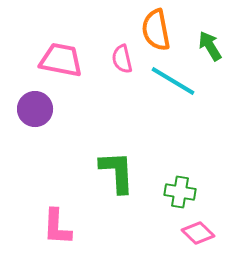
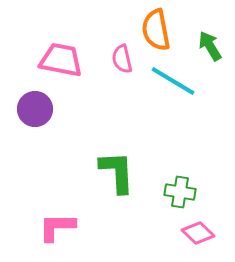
pink L-shape: rotated 87 degrees clockwise
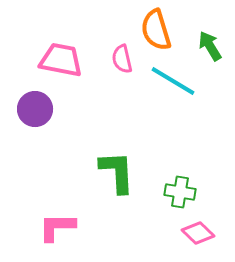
orange semicircle: rotated 6 degrees counterclockwise
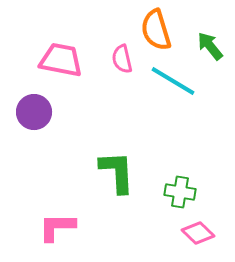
green arrow: rotated 8 degrees counterclockwise
purple circle: moved 1 px left, 3 px down
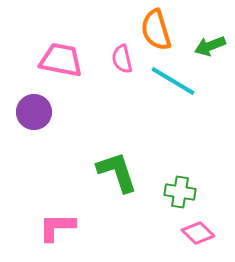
green arrow: rotated 72 degrees counterclockwise
green L-shape: rotated 15 degrees counterclockwise
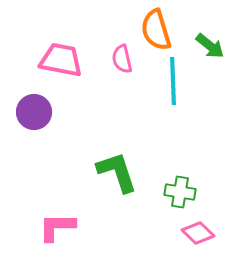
green arrow: rotated 120 degrees counterclockwise
cyan line: rotated 57 degrees clockwise
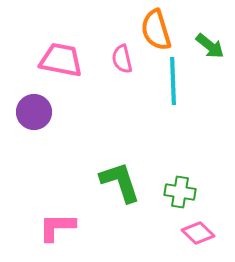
green L-shape: moved 3 px right, 10 px down
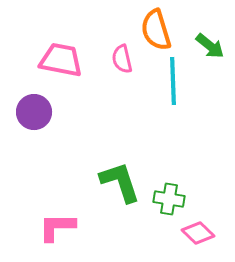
green cross: moved 11 px left, 7 px down
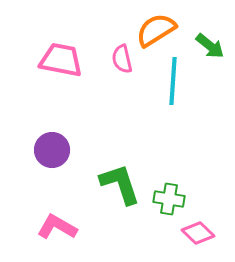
orange semicircle: rotated 75 degrees clockwise
cyan line: rotated 6 degrees clockwise
purple circle: moved 18 px right, 38 px down
green L-shape: moved 2 px down
pink L-shape: rotated 30 degrees clockwise
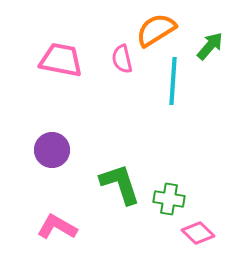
green arrow: rotated 88 degrees counterclockwise
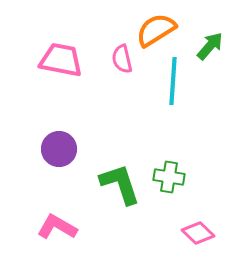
purple circle: moved 7 px right, 1 px up
green cross: moved 22 px up
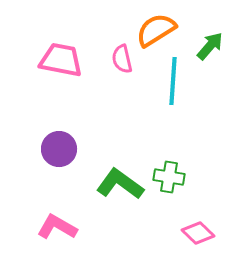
green L-shape: rotated 36 degrees counterclockwise
